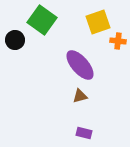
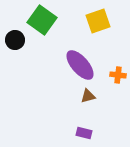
yellow square: moved 1 px up
orange cross: moved 34 px down
brown triangle: moved 8 px right
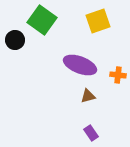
purple ellipse: rotated 28 degrees counterclockwise
purple rectangle: moved 7 px right; rotated 42 degrees clockwise
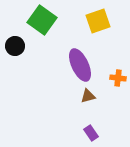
black circle: moved 6 px down
purple ellipse: rotated 44 degrees clockwise
orange cross: moved 3 px down
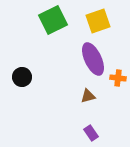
green square: moved 11 px right; rotated 28 degrees clockwise
black circle: moved 7 px right, 31 px down
purple ellipse: moved 13 px right, 6 px up
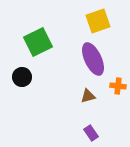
green square: moved 15 px left, 22 px down
orange cross: moved 8 px down
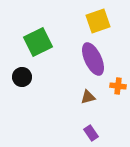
brown triangle: moved 1 px down
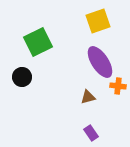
purple ellipse: moved 7 px right, 3 px down; rotated 8 degrees counterclockwise
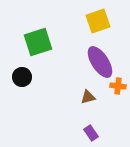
green square: rotated 8 degrees clockwise
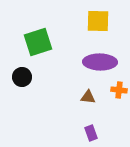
yellow square: rotated 20 degrees clockwise
purple ellipse: rotated 56 degrees counterclockwise
orange cross: moved 1 px right, 4 px down
brown triangle: rotated 21 degrees clockwise
purple rectangle: rotated 14 degrees clockwise
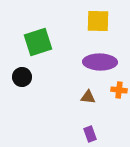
purple rectangle: moved 1 px left, 1 px down
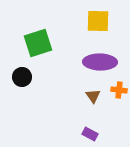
green square: moved 1 px down
brown triangle: moved 5 px right, 1 px up; rotated 49 degrees clockwise
purple rectangle: rotated 42 degrees counterclockwise
